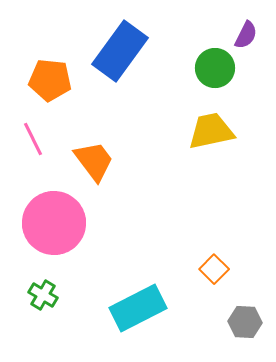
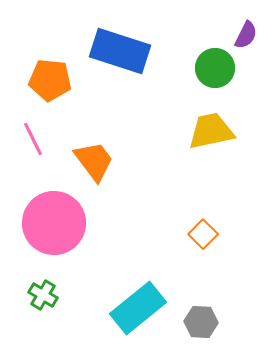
blue rectangle: rotated 72 degrees clockwise
orange square: moved 11 px left, 35 px up
cyan rectangle: rotated 12 degrees counterclockwise
gray hexagon: moved 44 px left
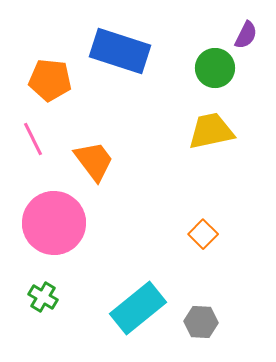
green cross: moved 2 px down
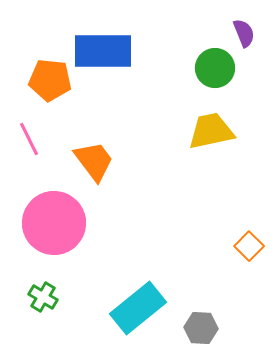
purple semicircle: moved 2 px left, 2 px up; rotated 48 degrees counterclockwise
blue rectangle: moved 17 px left; rotated 18 degrees counterclockwise
pink line: moved 4 px left
orange square: moved 46 px right, 12 px down
gray hexagon: moved 6 px down
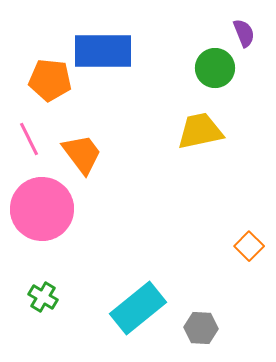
yellow trapezoid: moved 11 px left
orange trapezoid: moved 12 px left, 7 px up
pink circle: moved 12 px left, 14 px up
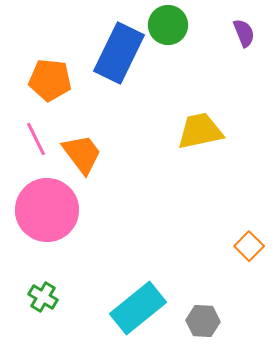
blue rectangle: moved 16 px right, 2 px down; rotated 64 degrees counterclockwise
green circle: moved 47 px left, 43 px up
pink line: moved 7 px right
pink circle: moved 5 px right, 1 px down
gray hexagon: moved 2 px right, 7 px up
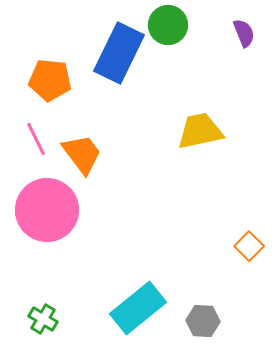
green cross: moved 22 px down
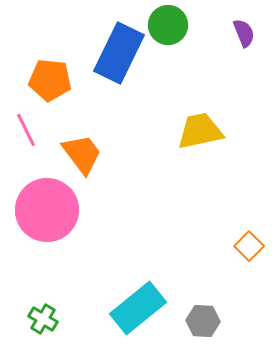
pink line: moved 10 px left, 9 px up
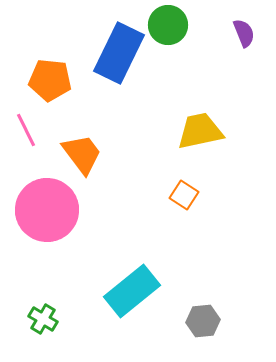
orange square: moved 65 px left, 51 px up; rotated 12 degrees counterclockwise
cyan rectangle: moved 6 px left, 17 px up
gray hexagon: rotated 8 degrees counterclockwise
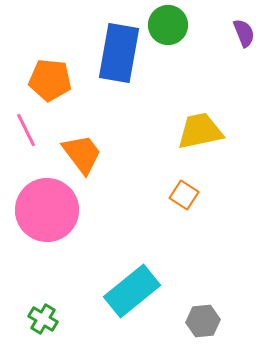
blue rectangle: rotated 16 degrees counterclockwise
